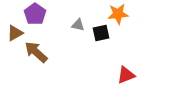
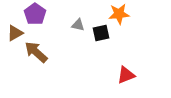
orange star: moved 1 px right
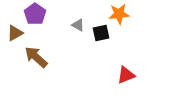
gray triangle: rotated 16 degrees clockwise
brown arrow: moved 5 px down
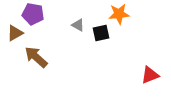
purple pentagon: moved 2 px left; rotated 25 degrees counterclockwise
red triangle: moved 24 px right
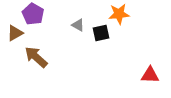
purple pentagon: rotated 20 degrees clockwise
red triangle: rotated 24 degrees clockwise
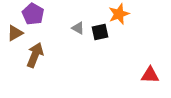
orange star: rotated 15 degrees counterclockwise
gray triangle: moved 3 px down
black square: moved 1 px left, 1 px up
brown arrow: moved 1 px left, 2 px up; rotated 70 degrees clockwise
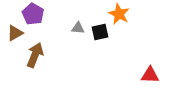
orange star: rotated 25 degrees counterclockwise
gray triangle: rotated 24 degrees counterclockwise
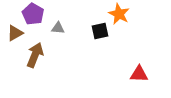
gray triangle: moved 20 px left
black square: moved 1 px up
red triangle: moved 11 px left, 1 px up
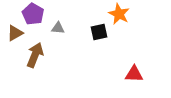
black square: moved 1 px left, 1 px down
red triangle: moved 5 px left
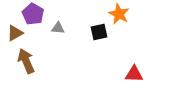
brown arrow: moved 9 px left, 6 px down; rotated 45 degrees counterclockwise
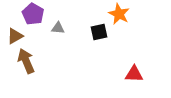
brown triangle: moved 3 px down
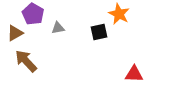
gray triangle: rotated 16 degrees counterclockwise
brown triangle: moved 3 px up
brown arrow: rotated 20 degrees counterclockwise
